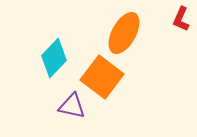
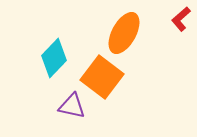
red L-shape: rotated 25 degrees clockwise
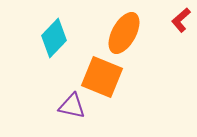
red L-shape: moved 1 px down
cyan diamond: moved 20 px up
orange square: rotated 15 degrees counterclockwise
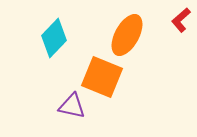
orange ellipse: moved 3 px right, 2 px down
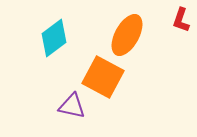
red L-shape: rotated 30 degrees counterclockwise
cyan diamond: rotated 9 degrees clockwise
orange square: moved 1 px right; rotated 6 degrees clockwise
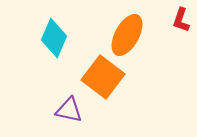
cyan diamond: rotated 30 degrees counterclockwise
orange square: rotated 9 degrees clockwise
purple triangle: moved 3 px left, 4 px down
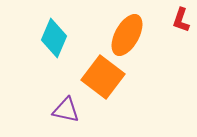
purple triangle: moved 3 px left
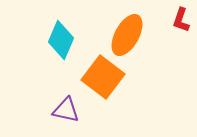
cyan diamond: moved 7 px right, 2 px down
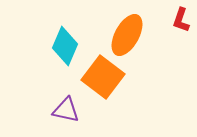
cyan diamond: moved 4 px right, 6 px down
